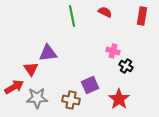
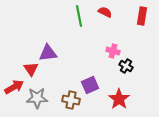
green line: moved 7 px right
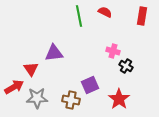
purple triangle: moved 6 px right
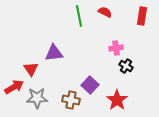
pink cross: moved 3 px right, 3 px up; rotated 24 degrees counterclockwise
purple square: rotated 24 degrees counterclockwise
red star: moved 2 px left, 1 px down
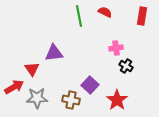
red triangle: moved 1 px right
